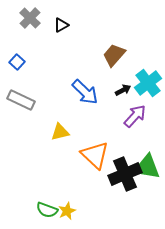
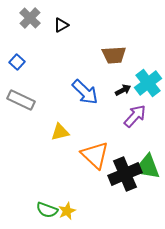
brown trapezoid: rotated 135 degrees counterclockwise
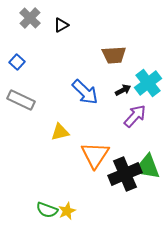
orange triangle: rotated 20 degrees clockwise
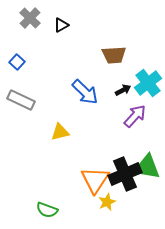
orange triangle: moved 25 px down
yellow star: moved 40 px right, 9 px up
